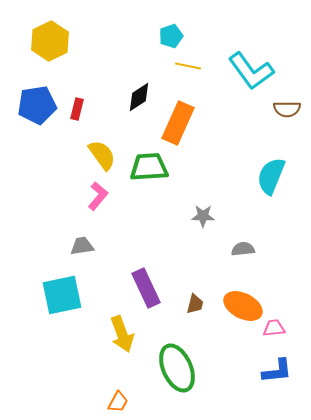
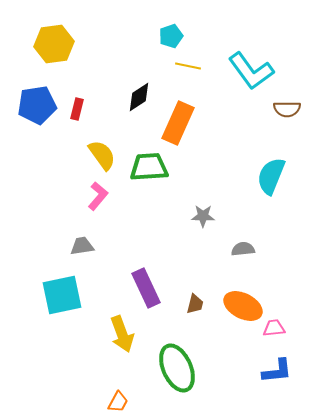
yellow hexagon: moved 4 px right, 3 px down; rotated 18 degrees clockwise
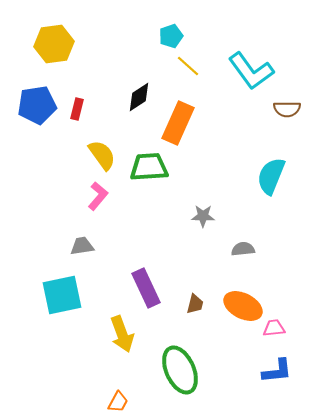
yellow line: rotated 30 degrees clockwise
green ellipse: moved 3 px right, 2 px down
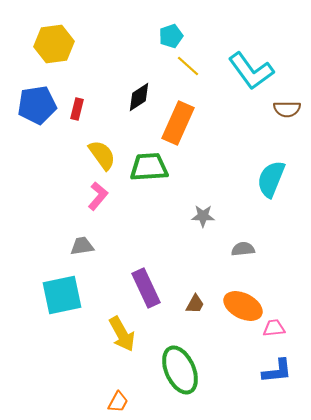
cyan semicircle: moved 3 px down
brown trapezoid: rotated 15 degrees clockwise
yellow arrow: rotated 9 degrees counterclockwise
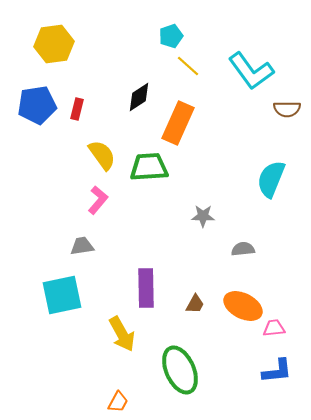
pink L-shape: moved 4 px down
purple rectangle: rotated 24 degrees clockwise
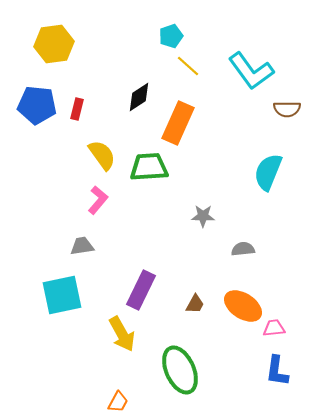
blue pentagon: rotated 15 degrees clockwise
cyan semicircle: moved 3 px left, 7 px up
purple rectangle: moved 5 px left, 2 px down; rotated 27 degrees clockwise
orange ellipse: rotated 6 degrees clockwise
blue L-shape: rotated 104 degrees clockwise
